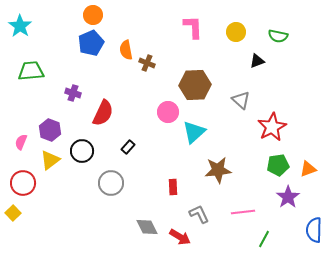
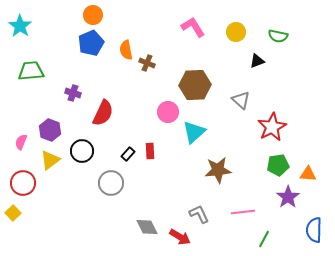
pink L-shape: rotated 30 degrees counterclockwise
black rectangle: moved 7 px down
orange triangle: moved 5 px down; rotated 24 degrees clockwise
red rectangle: moved 23 px left, 36 px up
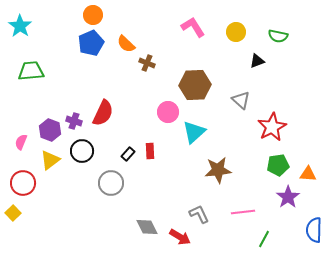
orange semicircle: moved 6 px up; rotated 36 degrees counterclockwise
purple cross: moved 1 px right, 28 px down
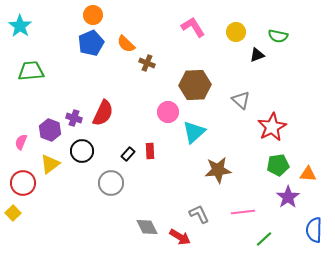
black triangle: moved 6 px up
purple cross: moved 3 px up
yellow triangle: moved 4 px down
green line: rotated 18 degrees clockwise
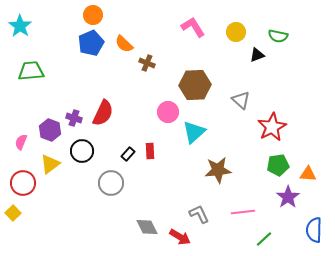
orange semicircle: moved 2 px left
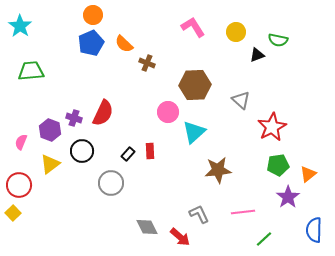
green semicircle: moved 4 px down
orange triangle: rotated 42 degrees counterclockwise
red circle: moved 4 px left, 2 px down
red arrow: rotated 10 degrees clockwise
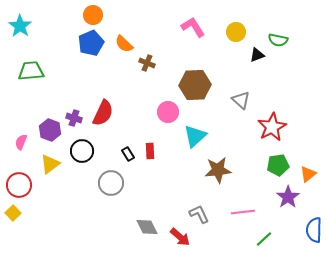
cyan triangle: moved 1 px right, 4 px down
black rectangle: rotated 72 degrees counterclockwise
